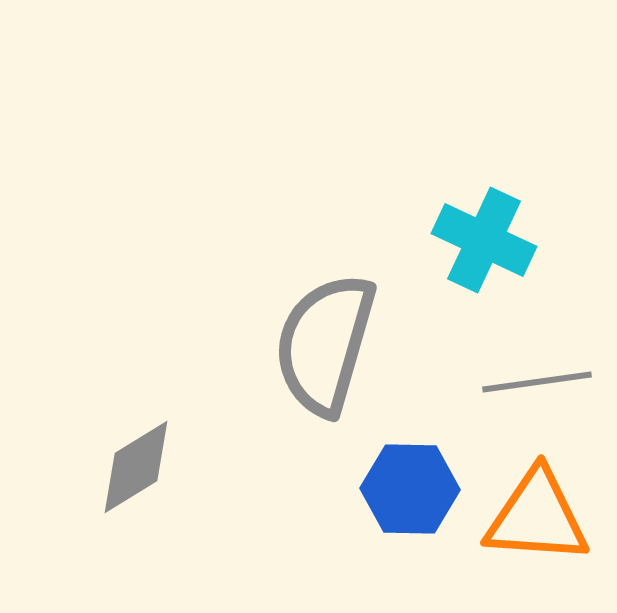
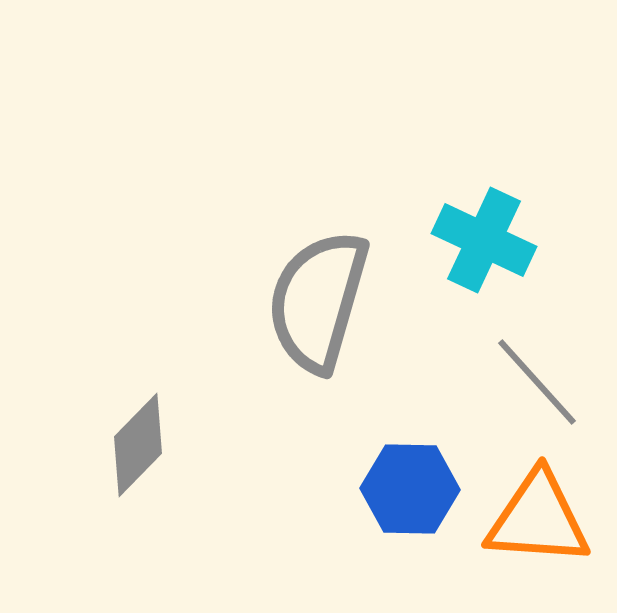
gray semicircle: moved 7 px left, 43 px up
gray line: rotated 56 degrees clockwise
gray diamond: moved 2 px right, 22 px up; rotated 14 degrees counterclockwise
orange triangle: moved 1 px right, 2 px down
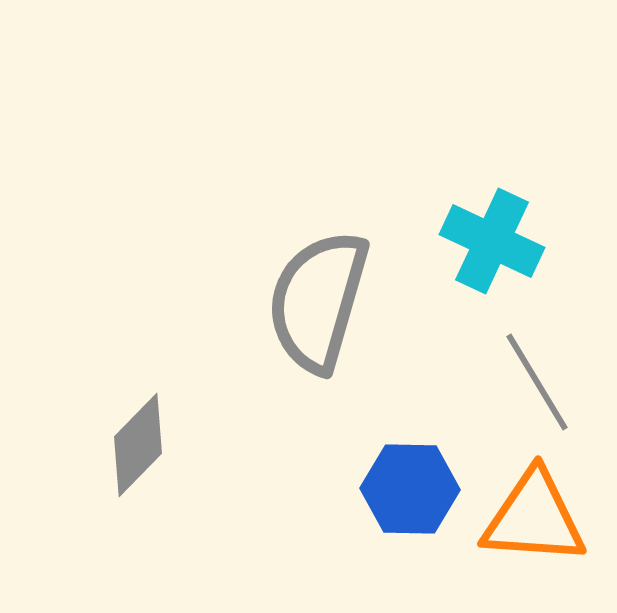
cyan cross: moved 8 px right, 1 px down
gray line: rotated 11 degrees clockwise
orange triangle: moved 4 px left, 1 px up
